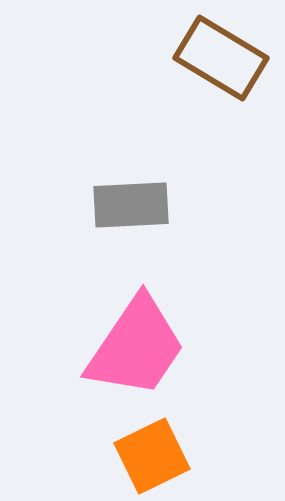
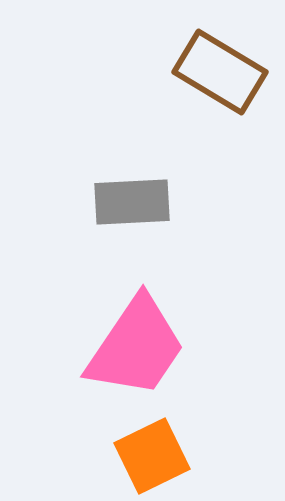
brown rectangle: moved 1 px left, 14 px down
gray rectangle: moved 1 px right, 3 px up
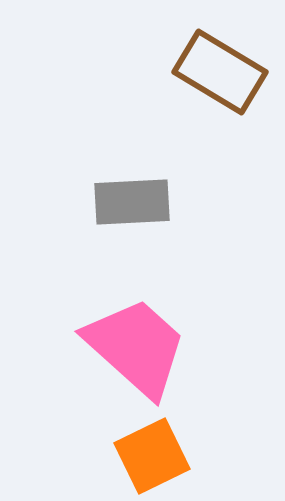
pink trapezoid: rotated 82 degrees counterclockwise
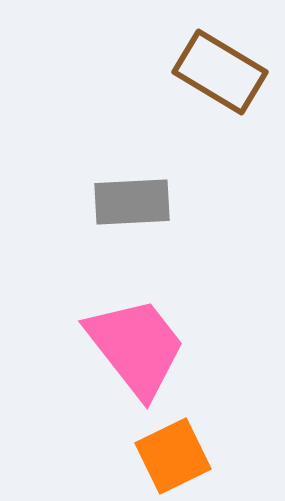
pink trapezoid: rotated 10 degrees clockwise
orange square: moved 21 px right
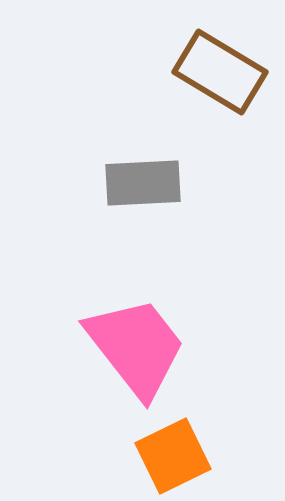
gray rectangle: moved 11 px right, 19 px up
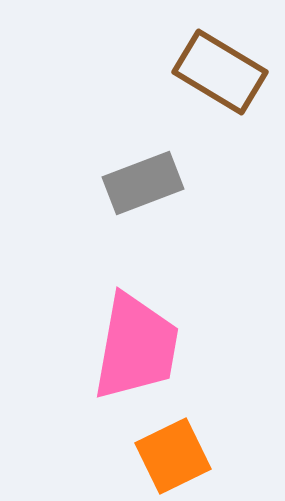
gray rectangle: rotated 18 degrees counterclockwise
pink trapezoid: rotated 48 degrees clockwise
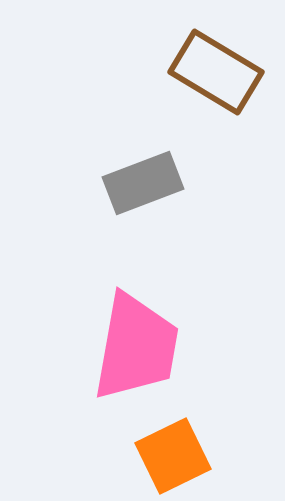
brown rectangle: moved 4 px left
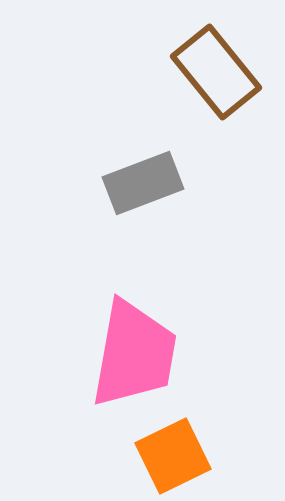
brown rectangle: rotated 20 degrees clockwise
pink trapezoid: moved 2 px left, 7 px down
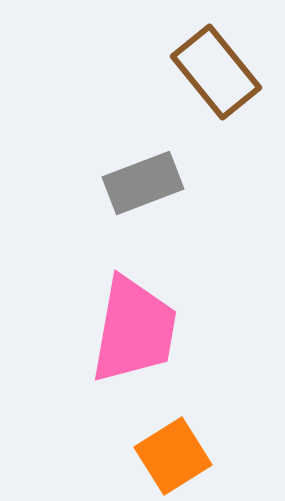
pink trapezoid: moved 24 px up
orange square: rotated 6 degrees counterclockwise
